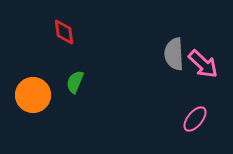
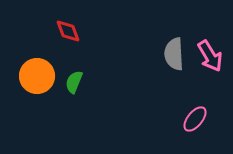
red diamond: moved 4 px right, 1 px up; rotated 12 degrees counterclockwise
pink arrow: moved 7 px right, 8 px up; rotated 16 degrees clockwise
green semicircle: moved 1 px left
orange circle: moved 4 px right, 19 px up
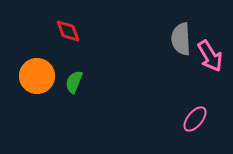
gray semicircle: moved 7 px right, 15 px up
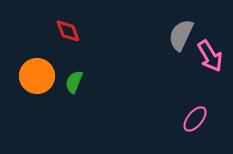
gray semicircle: moved 4 px up; rotated 28 degrees clockwise
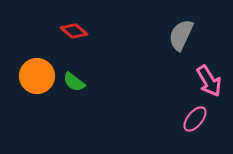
red diamond: moved 6 px right; rotated 28 degrees counterclockwise
pink arrow: moved 1 px left, 25 px down
green semicircle: rotated 75 degrees counterclockwise
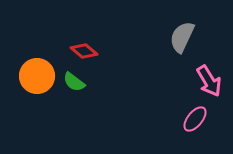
red diamond: moved 10 px right, 20 px down
gray semicircle: moved 1 px right, 2 px down
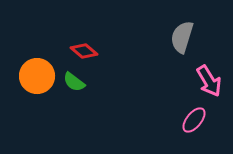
gray semicircle: rotated 8 degrees counterclockwise
pink ellipse: moved 1 px left, 1 px down
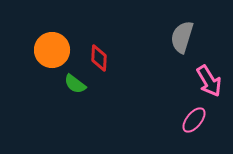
red diamond: moved 15 px right, 7 px down; rotated 52 degrees clockwise
orange circle: moved 15 px right, 26 px up
green semicircle: moved 1 px right, 2 px down
